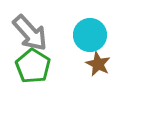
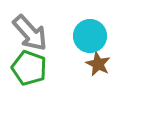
cyan circle: moved 1 px down
green pentagon: moved 4 px left, 2 px down; rotated 12 degrees counterclockwise
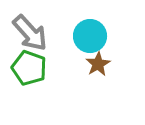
brown star: rotated 15 degrees clockwise
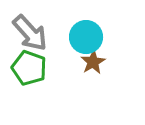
cyan circle: moved 4 px left, 1 px down
brown star: moved 5 px left, 2 px up
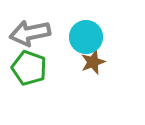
gray arrow: rotated 120 degrees clockwise
brown star: rotated 10 degrees clockwise
